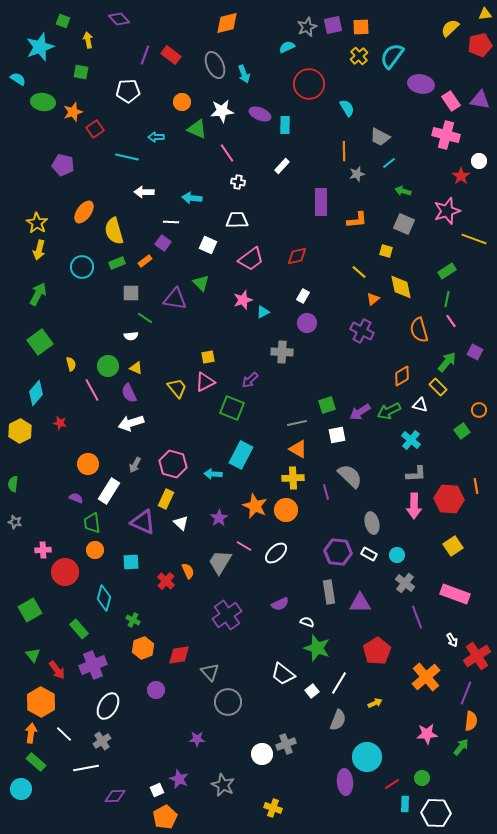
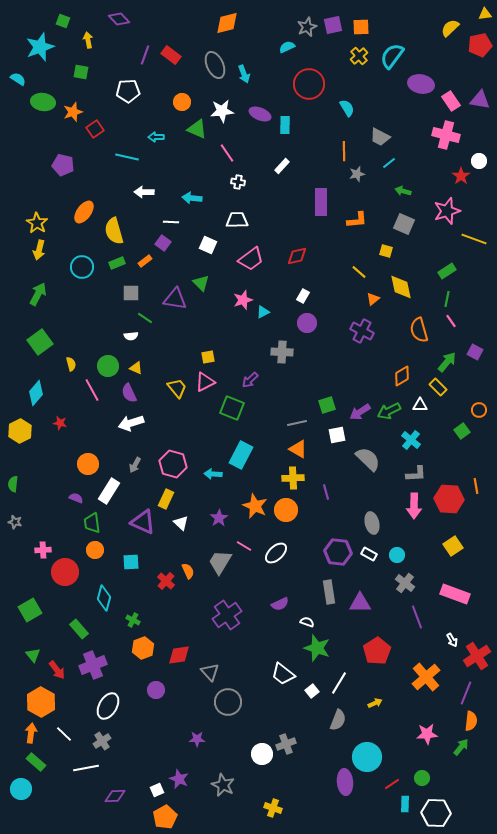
white triangle at (420, 405): rotated 14 degrees counterclockwise
gray semicircle at (350, 476): moved 18 px right, 17 px up
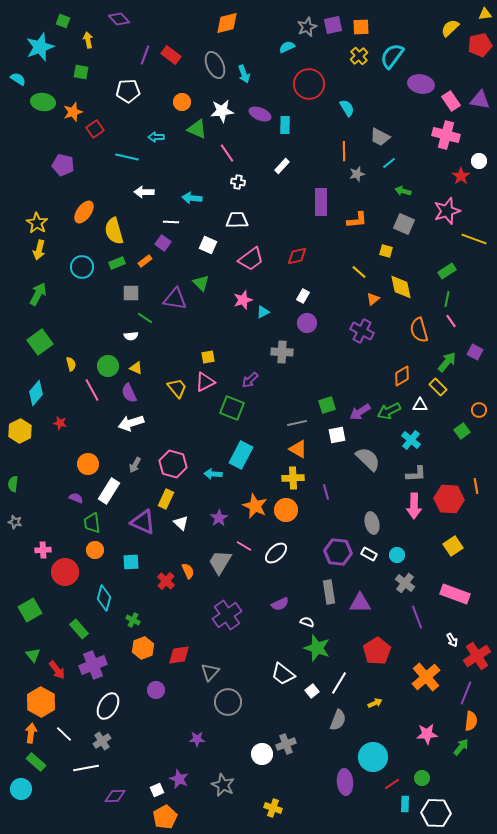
gray triangle at (210, 672): rotated 24 degrees clockwise
cyan circle at (367, 757): moved 6 px right
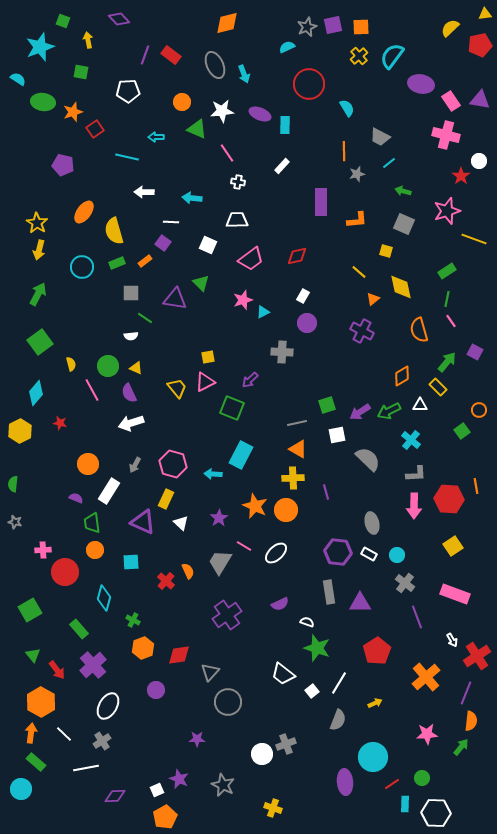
purple cross at (93, 665): rotated 20 degrees counterclockwise
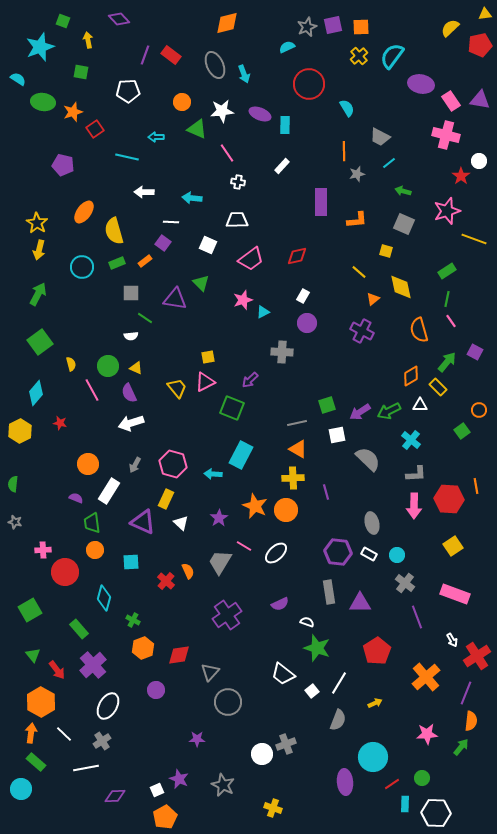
orange diamond at (402, 376): moved 9 px right
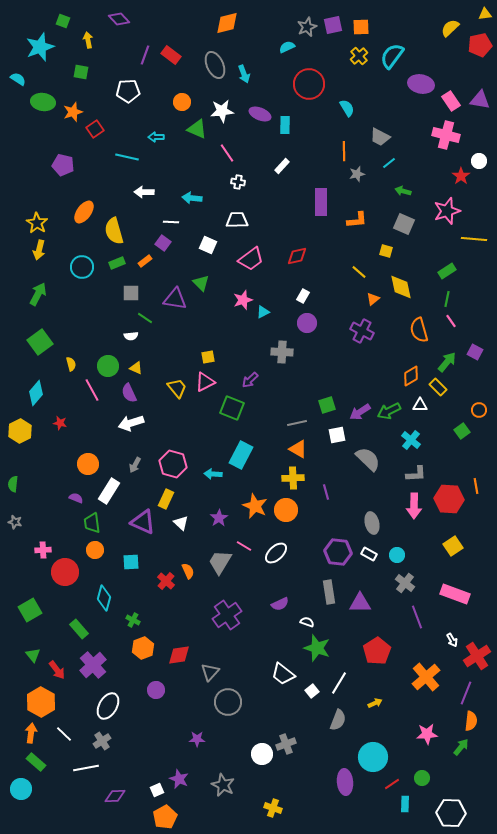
yellow line at (474, 239): rotated 15 degrees counterclockwise
white hexagon at (436, 813): moved 15 px right
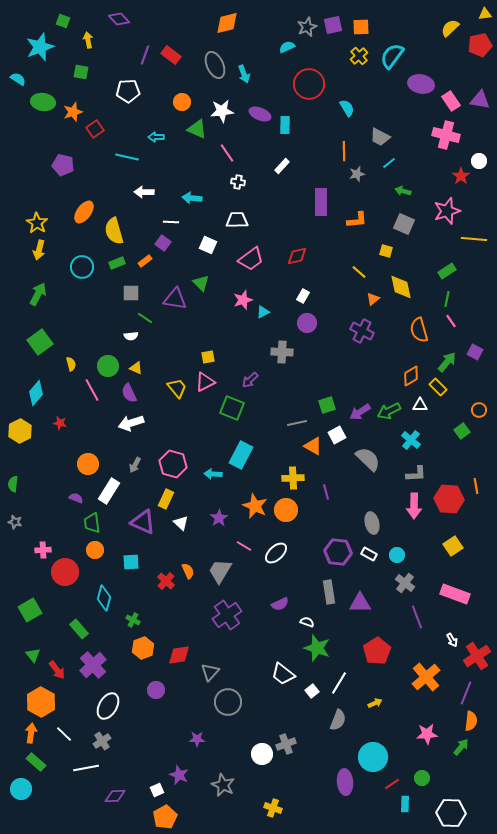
white square at (337, 435): rotated 18 degrees counterclockwise
orange triangle at (298, 449): moved 15 px right, 3 px up
gray trapezoid at (220, 562): moved 9 px down
purple star at (179, 779): moved 4 px up
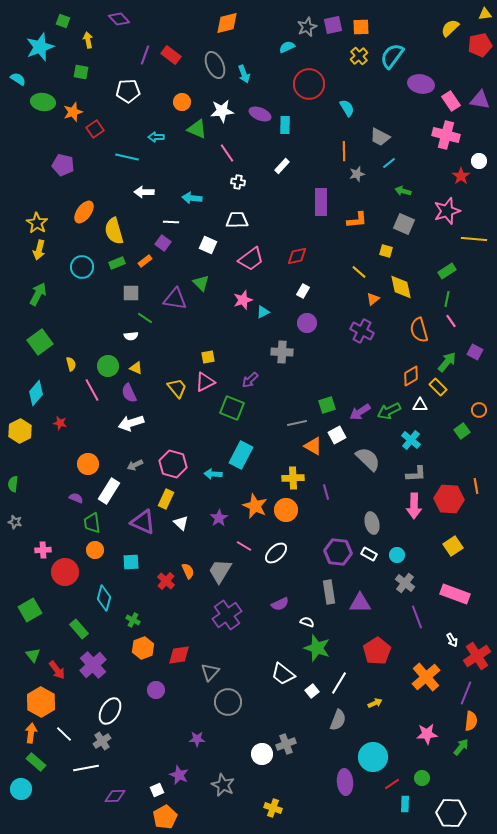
white rectangle at (303, 296): moved 5 px up
gray arrow at (135, 465): rotated 35 degrees clockwise
white ellipse at (108, 706): moved 2 px right, 5 px down
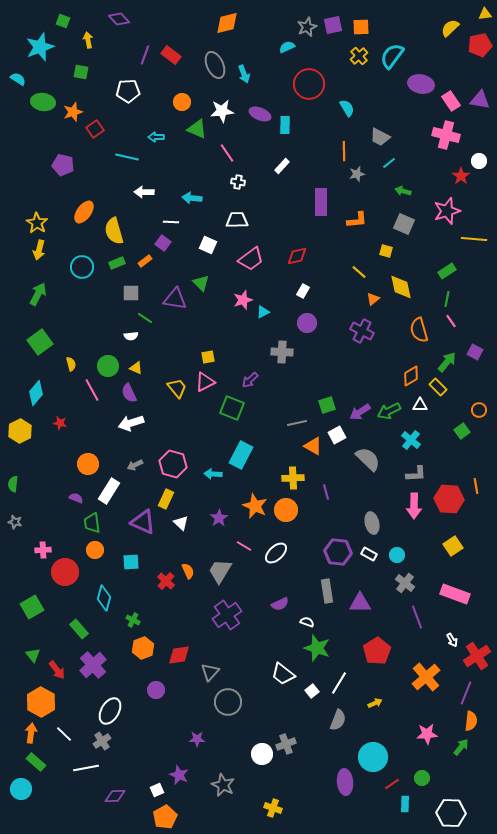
gray rectangle at (329, 592): moved 2 px left, 1 px up
green square at (30, 610): moved 2 px right, 3 px up
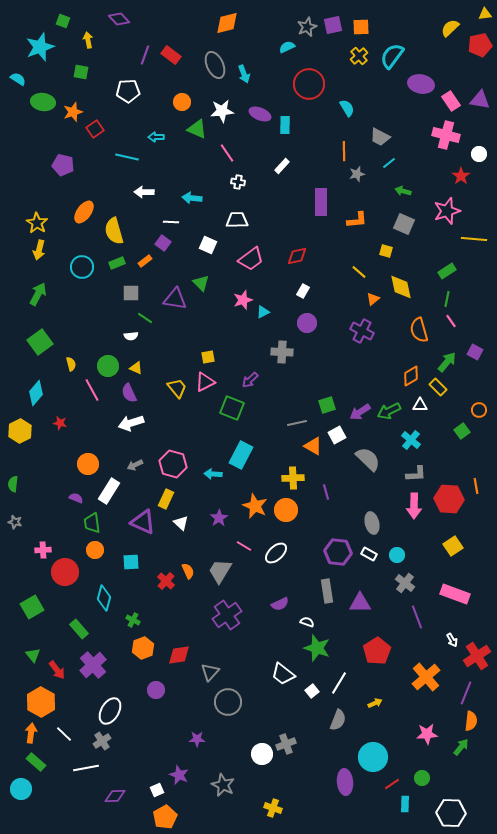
white circle at (479, 161): moved 7 px up
